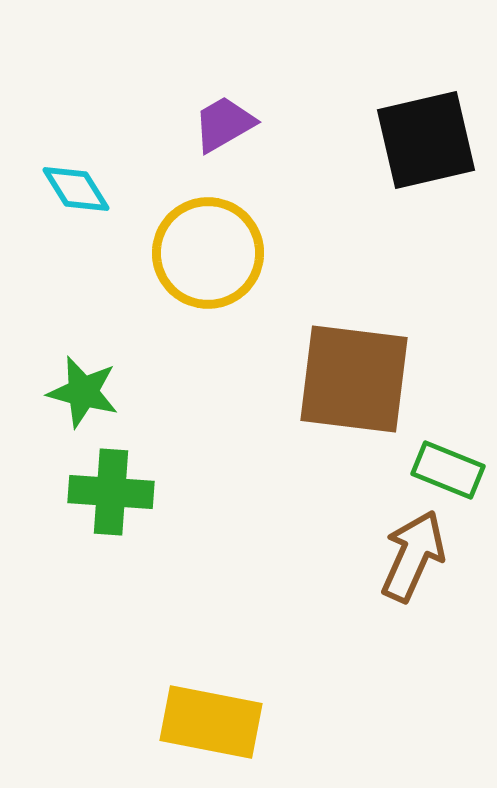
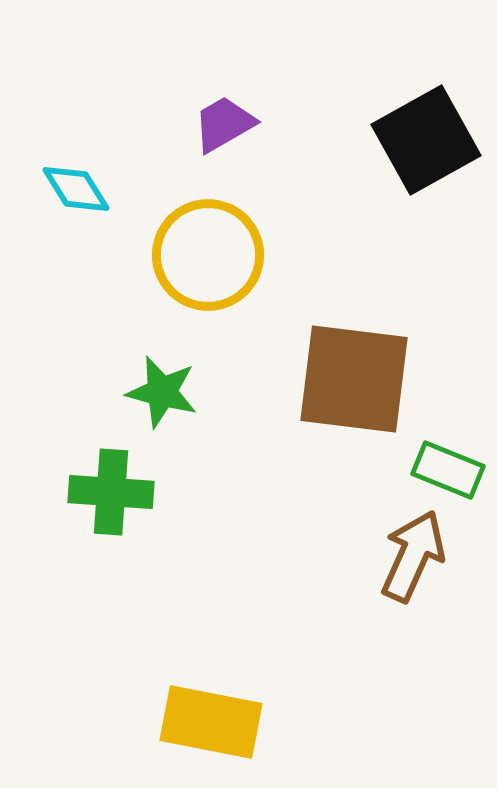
black square: rotated 16 degrees counterclockwise
yellow circle: moved 2 px down
green star: moved 79 px right
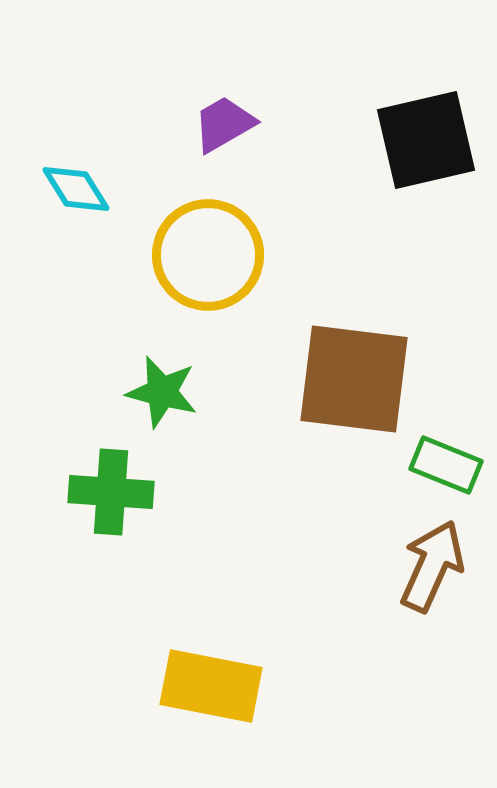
black square: rotated 16 degrees clockwise
green rectangle: moved 2 px left, 5 px up
brown arrow: moved 19 px right, 10 px down
yellow rectangle: moved 36 px up
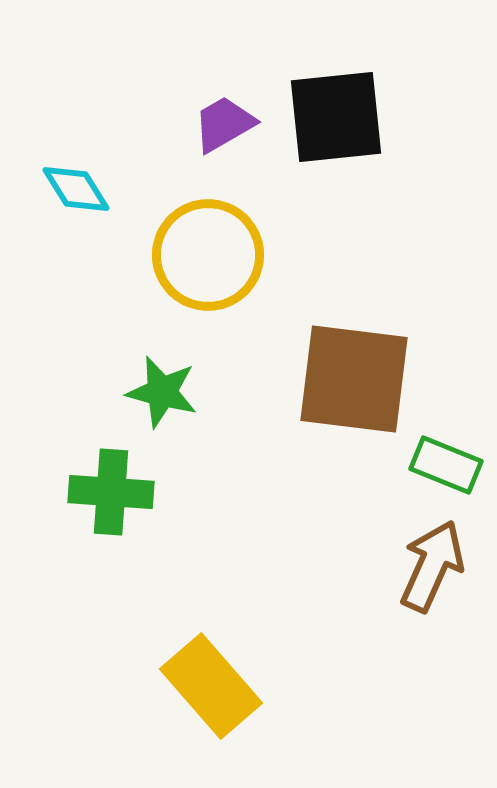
black square: moved 90 px left, 23 px up; rotated 7 degrees clockwise
yellow rectangle: rotated 38 degrees clockwise
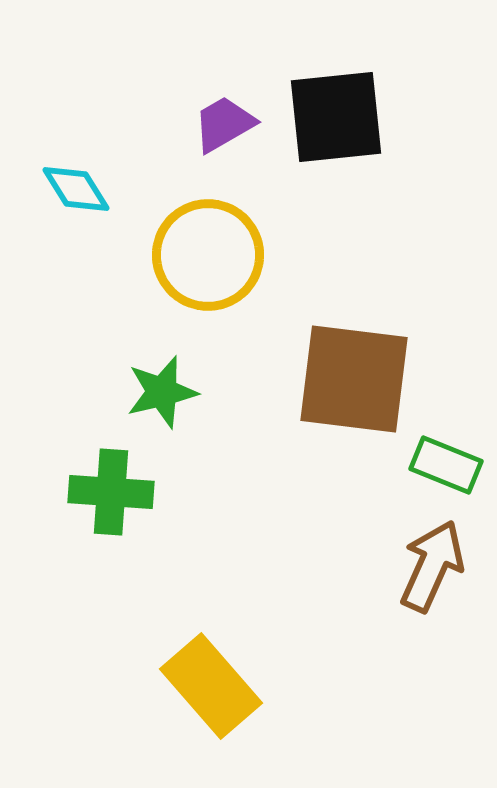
green star: rotated 28 degrees counterclockwise
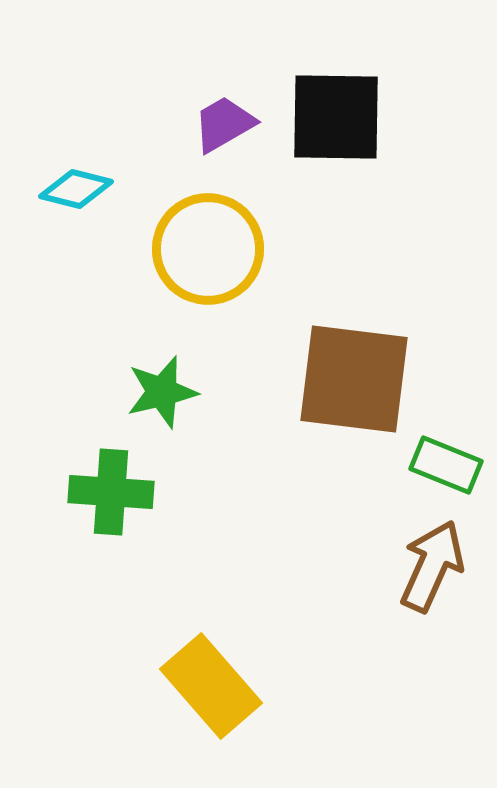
black square: rotated 7 degrees clockwise
cyan diamond: rotated 44 degrees counterclockwise
yellow circle: moved 6 px up
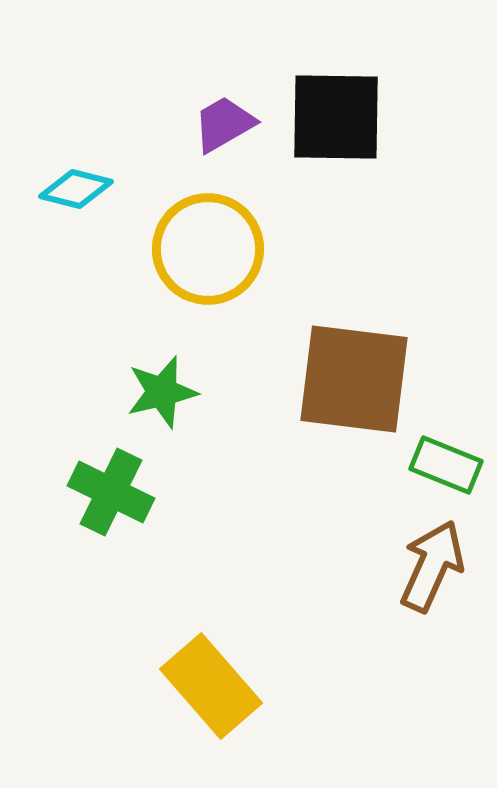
green cross: rotated 22 degrees clockwise
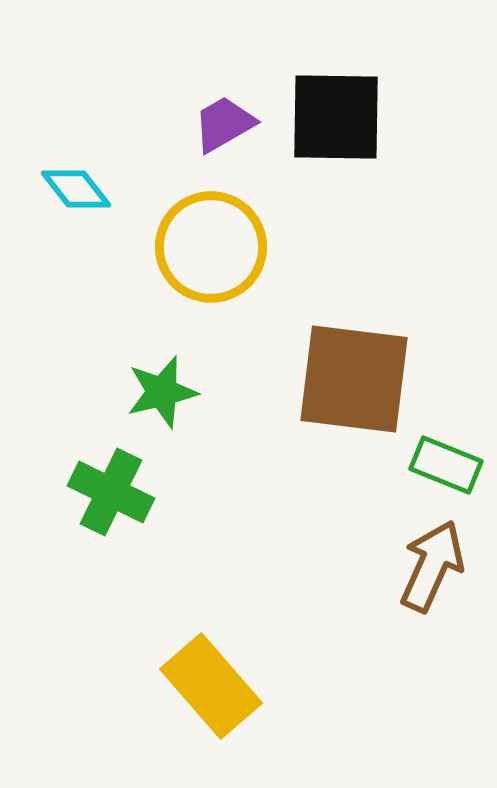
cyan diamond: rotated 38 degrees clockwise
yellow circle: moved 3 px right, 2 px up
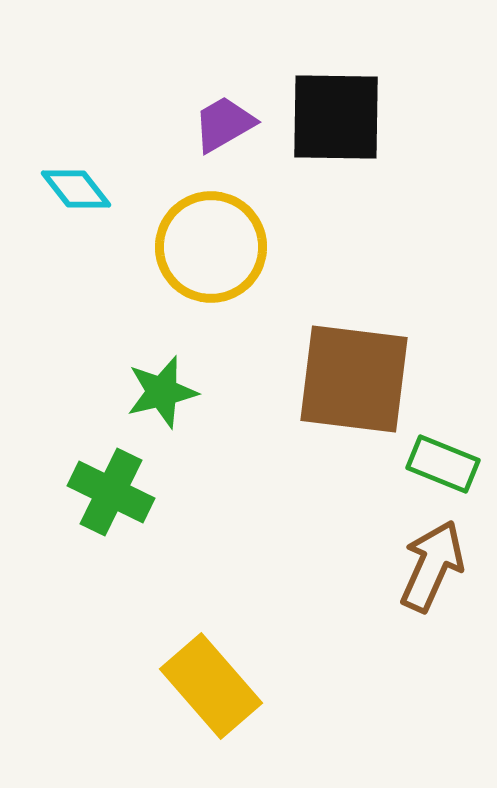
green rectangle: moved 3 px left, 1 px up
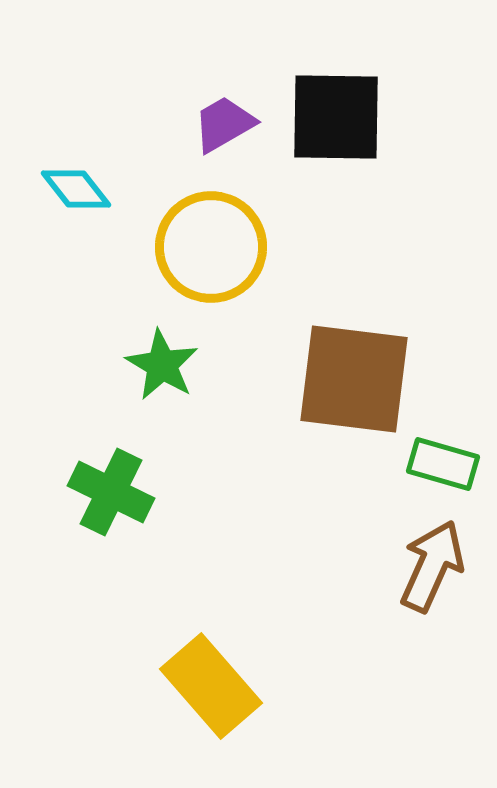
green star: moved 27 px up; rotated 28 degrees counterclockwise
green rectangle: rotated 6 degrees counterclockwise
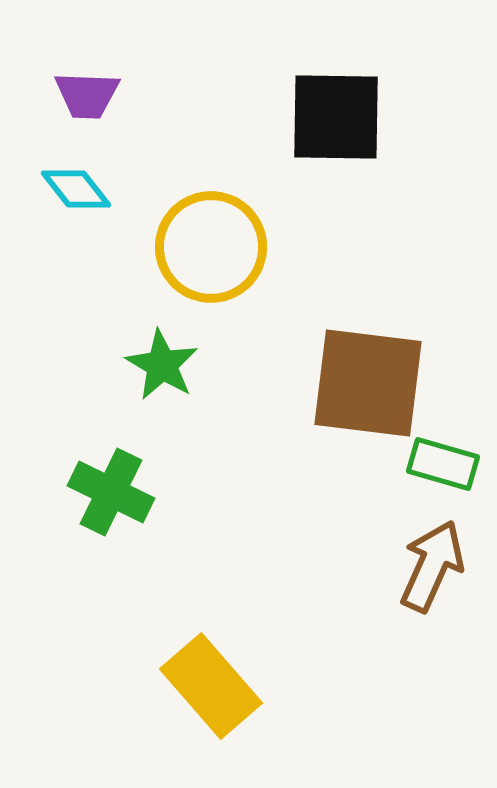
purple trapezoid: moved 137 px left, 29 px up; rotated 148 degrees counterclockwise
brown square: moved 14 px right, 4 px down
